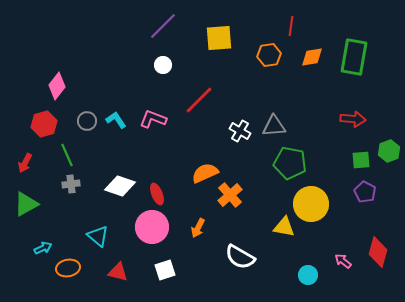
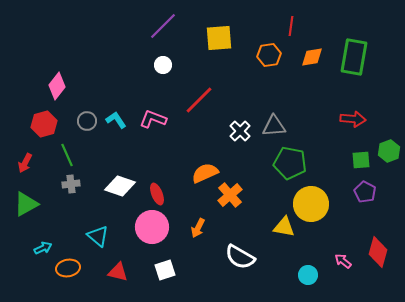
white cross at (240, 131): rotated 15 degrees clockwise
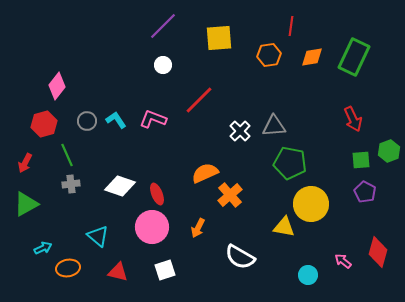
green rectangle at (354, 57): rotated 15 degrees clockwise
red arrow at (353, 119): rotated 60 degrees clockwise
